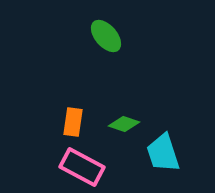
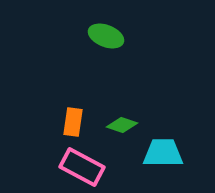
green ellipse: rotated 28 degrees counterclockwise
green diamond: moved 2 px left, 1 px down
cyan trapezoid: rotated 108 degrees clockwise
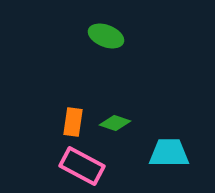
green diamond: moved 7 px left, 2 px up
cyan trapezoid: moved 6 px right
pink rectangle: moved 1 px up
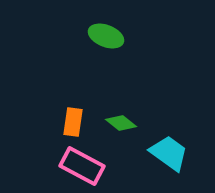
green diamond: moved 6 px right; rotated 20 degrees clockwise
cyan trapezoid: rotated 36 degrees clockwise
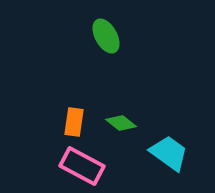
green ellipse: rotated 40 degrees clockwise
orange rectangle: moved 1 px right
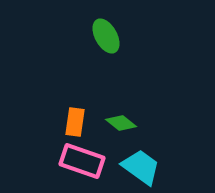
orange rectangle: moved 1 px right
cyan trapezoid: moved 28 px left, 14 px down
pink rectangle: moved 5 px up; rotated 9 degrees counterclockwise
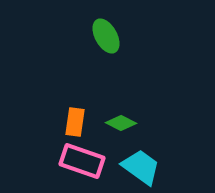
green diamond: rotated 12 degrees counterclockwise
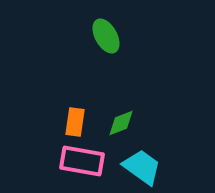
green diamond: rotated 48 degrees counterclockwise
pink rectangle: rotated 9 degrees counterclockwise
cyan trapezoid: moved 1 px right
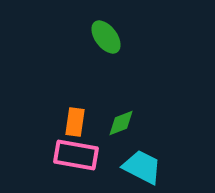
green ellipse: moved 1 px down; rotated 8 degrees counterclockwise
pink rectangle: moved 6 px left, 6 px up
cyan trapezoid: rotated 9 degrees counterclockwise
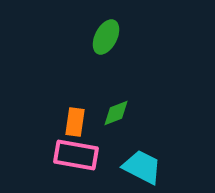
green ellipse: rotated 64 degrees clockwise
green diamond: moved 5 px left, 10 px up
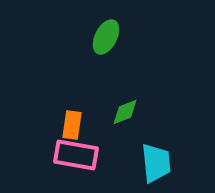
green diamond: moved 9 px right, 1 px up
orange rectangle: moved 3 px left, 3 px down
cyan trapezoid: moved 14 px right, 4 px up; rotated 57 degrees clockwise
